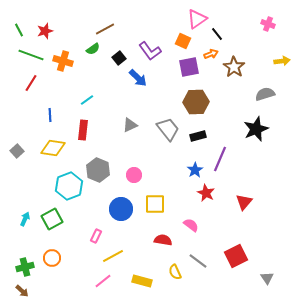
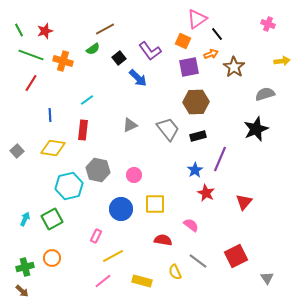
gray hexagon at (98, 170): rotated 10 degrees counterclockwise
cyan hexagon at (69, 186): rotated 8 degrees clockwise
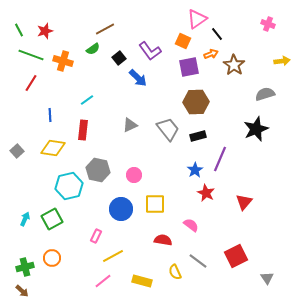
brown star at (234, 67): moved 2 px up
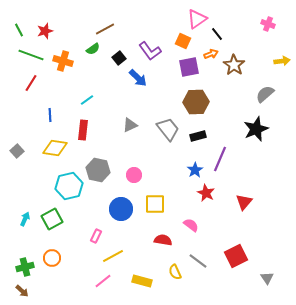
gray semicircle at (265, 94): rotated 24 degrees counterclockwise
yellow diamond at (53, 148): moved 2 px right
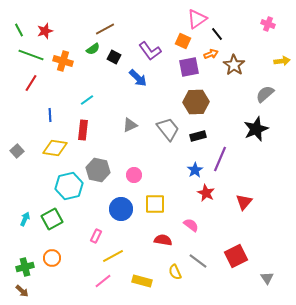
black square at (119, 58): moved 5 px left, 1 px up; rotated 24 degrees counterclockwise
